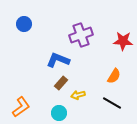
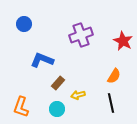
red star: rotated 24 degrees clockwise
blue L-shape: moved 16 px left
brown rectangle: moved 3 px left
black line: moved 1 px left; rotated 48 degrees clockwise
orange L-shape: rotated 145 degrees clockwise
cyan circle: moved 2 px left, 4 px up
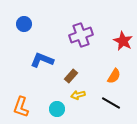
brown rectangle: moved 13 px right, 7 px up
black line: rotated 48 degrees counterclockwise
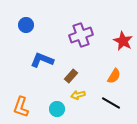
blue circle: moved 2 px right, 1 px down
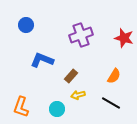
red star: moved 1 px right, 3 px up; rotated 12 degrees counterclockwise
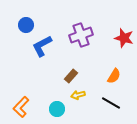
blue L-shape: moved 14 px up; rotated 50 degrees counterclockwise
orange L-shape: rotated 25 degrees clockwise
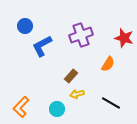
blue circle: moved 1 px left, 1 px down
orange semicircle: moved 6 px left, 12 px up
yellow arrow: moved 1 px left, 1 px up
